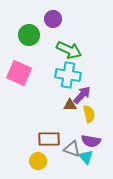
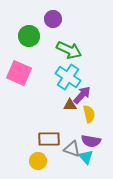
green circle: moved 1 px down
cyan cross: moved 2 px down; rotated 25 degrees clockwise
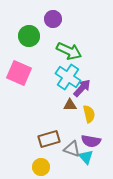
green arrow: moved 1 px down
purple arrow: moved 7 px up
brown rectangle: rotated 15 degrees counterclockwise
yellow circle: moved 3 px right, 6 px down
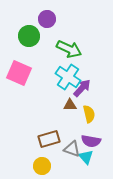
purple circle: moved 6 px left
green arrow: moved 2 px up
yellow circle: moved 1 px right, 1 px up
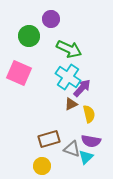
purple circle: moved 4 px right
brown triangle: moved 1 px right, 1 px up; rotated 24 degrees counterclockwise
cyan triangle: rotated 28 degrees clockwise
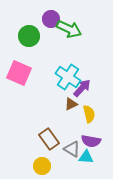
green arrow: moved 20 px up
brown rectangle: rotated 70 degrees clockwise
gray triangle: rotated 12 degrees clockwise
cyan triangle: rotated 49 degrees clockwise
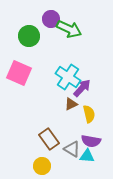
cyan triangle: moved 1 px right, 1 px up
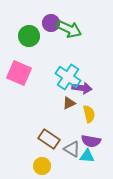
purple circle: moved 4 px down
purple arrow: rotated 54 degrees clockwise
brown triangle: moved 2 px left, 1 px up
brown rectangle: rotated 20 degrees counterclockwise
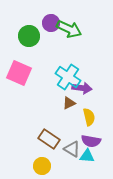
yellow semicircle: moved 3 px down
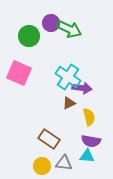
gray triangle: moved 8 px left, 14 px down; rotated 24 degrees counterclockwise
